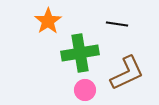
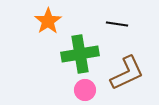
green cross: moved 1 px down
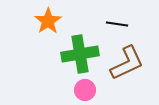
brown L-shape: moved 10 px up
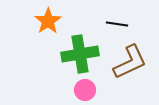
brown L-shape: moved 3 px right, 1 px up
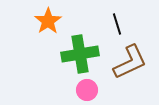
black line: rotated 65 degrees clockwise
pink circle: moved 2 px right
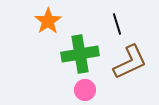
pink circle: moved 2 px left
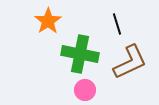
green cross: rotated 21 degrees clockwise
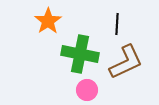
black line: rotated 20 degrees clockwise
brown L-shape: moved 4 px left
pink circle: moved 2 px right
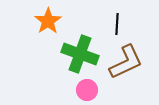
green cross: rotated 9 degrees clockwise
